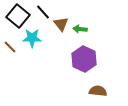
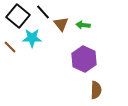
green arrow: moved 3 px right, 4 px up
brown semicircle: moved 2 px left, 1 px up; rotated 84 degrees clockwise
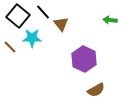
green arrow: moved 27 px right, 5 px up
brown semicircle: rotated 60 degrees clockwise
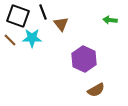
black line: rotated 21 degrees clockwise
black square: rotated 20 degrees counterclockwise
brown line: moved 7 px up
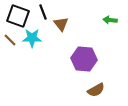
purple hexagon: rotated 20 degrees counterclockwise
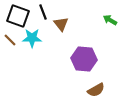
green arrow: rotated 24 degrees clockwise
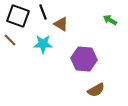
brown triangle: rotated 21 degrees counterclockwise
cyan star: moved 11 px right, 6 px down
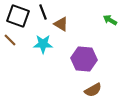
brown semicircle: moved 3 px left
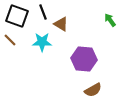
black square: moved 1 px left
green arrow: rotated 24 degrees clockwise
cyan star: moved 1 px left, 2 px up
